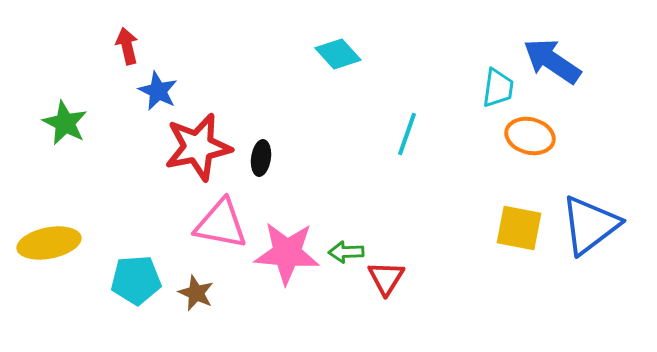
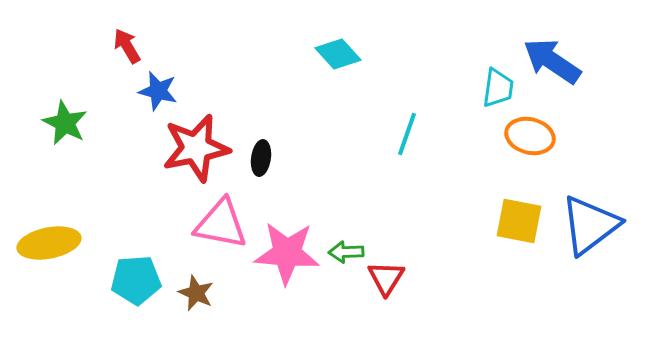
red arrow: rotated 18 degrees counterclockwise
blue star: rotated 12 degrees counterclockwise
red star: moved 2 px left, 1 px down
yellow square: moved 7 px up
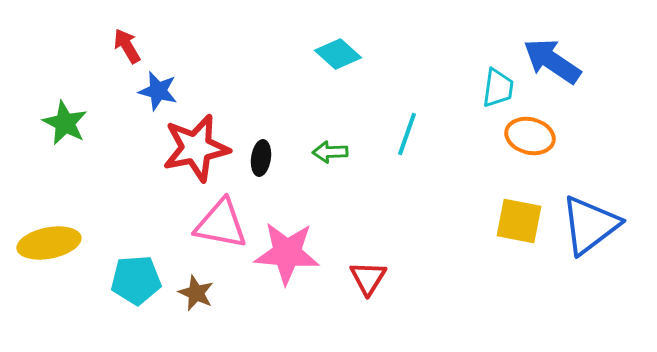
cyan diamond: rotated 6 degrees counterclockwise
green arrow: moved 16 px left, 100 px up
red triangle: moved 18 px left
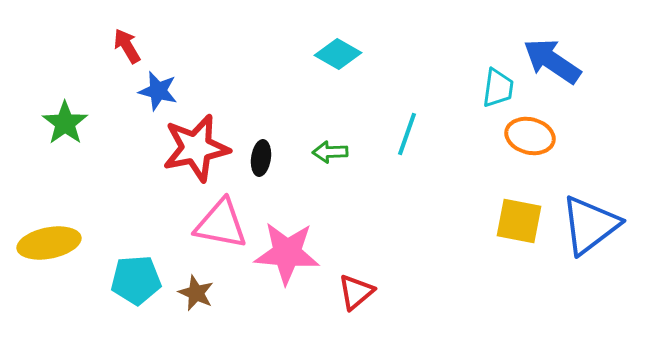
cyan diamond: rotated 12 degrees counterclockwise
green star: rotated 9 degrees clockwise
red triangle: moved 12 px left, 14 px down; rotated 18 degrees clockwise
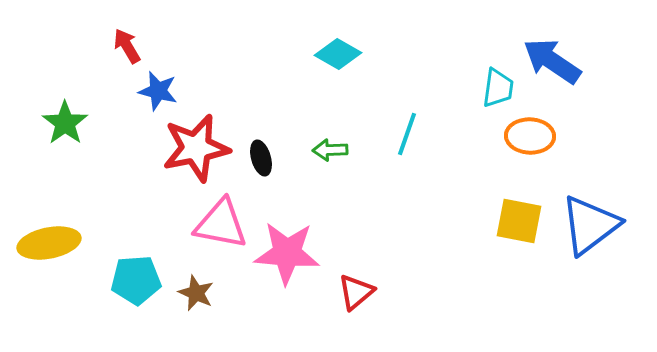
orange ellipse: rotated 12 degrees counterclockwise
green arrow: moved 2 px up
black ellipse: rotated 24 degrees counterclockwise
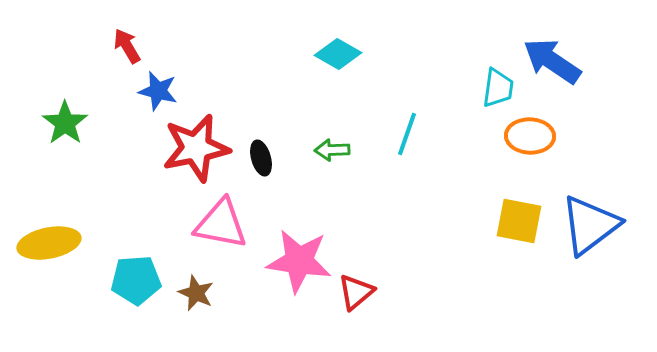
green arrow: moved 2 px right
pink star: moved 12 px right, 8 px down; rotated 4 degrees clockwise
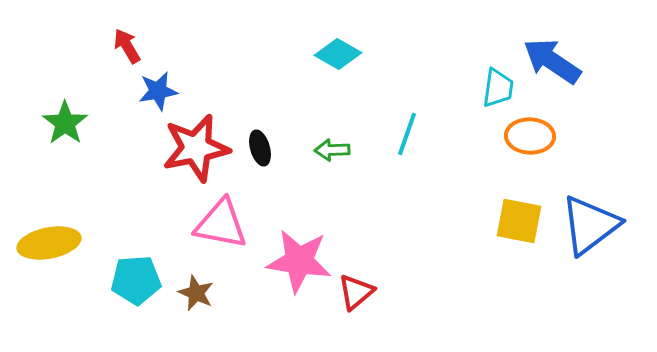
blue star: rotated 24 degrees counterclockwise
black ellipse: moved 1 px left, 10 px up
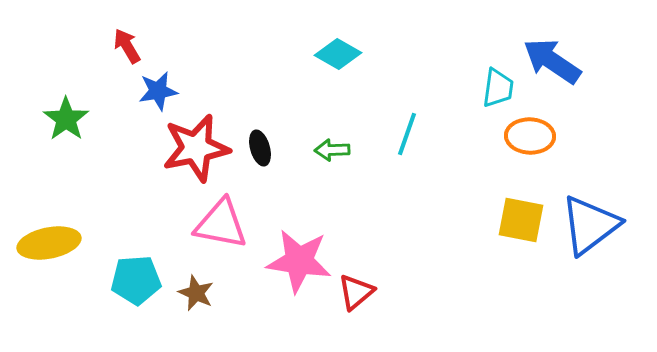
green star: moved 1 px right, 4 px up
yellow square: moved 2 px right, 1 px up
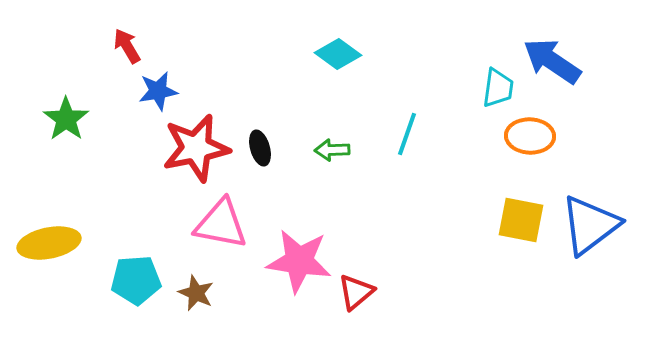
cyan diamond: rotated 6 degrees clockwise
